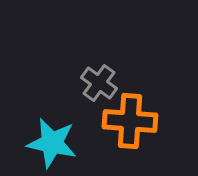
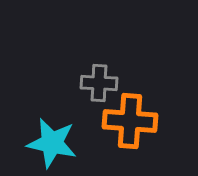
gray cross: rotated 33 degrees counterclockwise
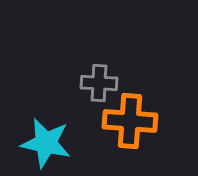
cyan star: moved 6 px left
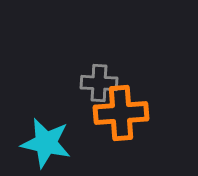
orange cross: moved 9 px left, 8 px up; rotated 8 degrees counterclockwise
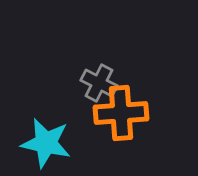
gray cross: rotated 24 degrees clockwise
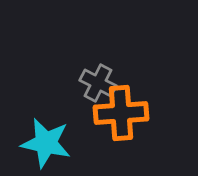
gray cross: moved 1 px left
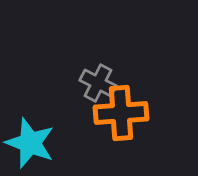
cyan star: moved 16 px left; rotated 9 degrees clockwise
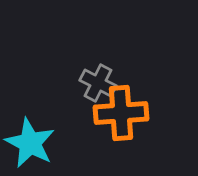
cyan star: rotated 6 degrees clockwise
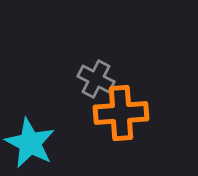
gray cross: moved 2 px left, 4 px up
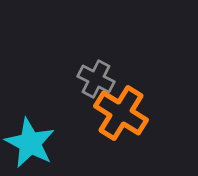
orange cross: rotated 36 degrees clockwise
